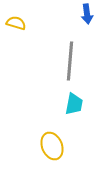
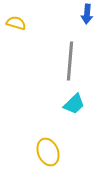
blue arrow: rotated 12 degrees clockwise
cyan trapezoid: rotated 35 degrees clockwise
yellow ellipse: moved 4 px left, 6 px down
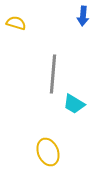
blue arrow: moved 4 px left, 2 px down
gray line: moved 17 px left, 13 px down
cyan trapezoid: rotated 75 degrees clockwise
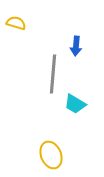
blue arrow: moved 7 px left, 30 px down
cyan trapezoid: moved 1 px right
yellow ellipse: moved 3 px right, 3 px down
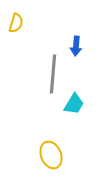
yellow semicircle: rotated 90 degrees clockwise
cyan trapezoid: moved 1 px left; rotated 90 degrees counterclockwise
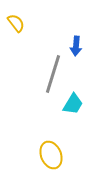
yellow semicircle: rotated 54 degrees counterclockwise
gray line: rotated 12 degrees clockwise
cyan trapezoid: moved 1 px left
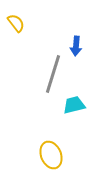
cyan trapezoid: moved 1 px right, 1 px down; rotated 135 degrees counterclockwise
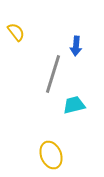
yellow semicircle: moved 9 px down
